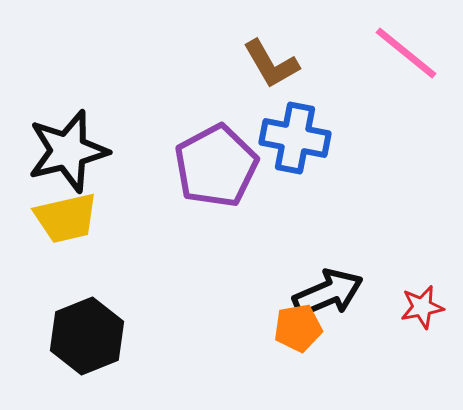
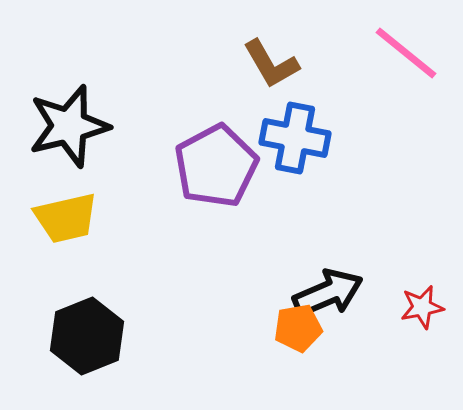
black star: moved 1 px right, 25 px up
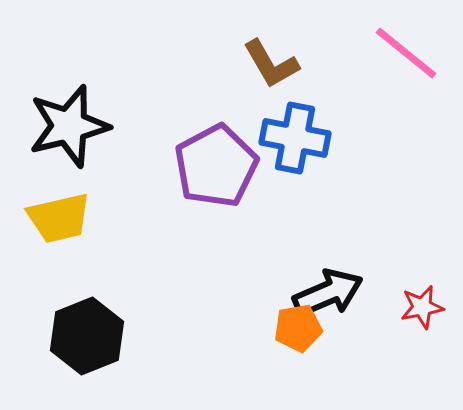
yellow trapezoid: moved 7 px left
